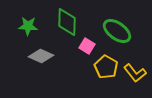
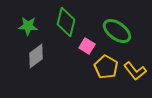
green diamond: moved 1 px left; rotated 12 degrees clockwise
gray diamond: moved 5 px left; rotated 60 degrees counterclockwise
yellow L-shape: moved 2 px up
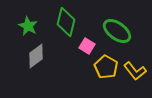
green star: rotated 24 degrees clockwise
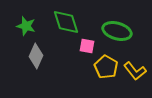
green diamond: rotated 32 degrees counterclockwise
green star: moved 2 px left; rotated 12 degrees counterclockwise
green ellipse: rotated 20 degrees counterclockwise
pink square: rotated 21 degrees counterclockwise
gray diamond: rotated 30 degrees counterclockwise
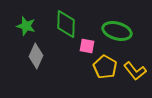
green diamond: moved 2 px down; rotated 20 degrees clockwise
yellow pentagon: moved 1 px left
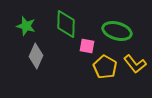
yellow L-shape: moved 7 px up
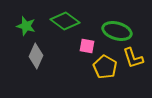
green diamond: moved 1 px left, 3 px up; rotated 56 degrees counterclockwise
yellow L-shape: moved 2 px left, 6 px up; rotated 20 degrees clockwise
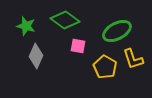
green diamond: moved 1 px up
green ellipse: rotated 44 degrees counterclockwise
pink square: moved 9 px left
yellow L-shape: moved 1 px down
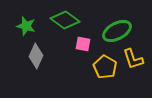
pink square: moved 5 px right, 2 px up
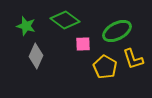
pink square: rotated 14 degrees counterclockwise
